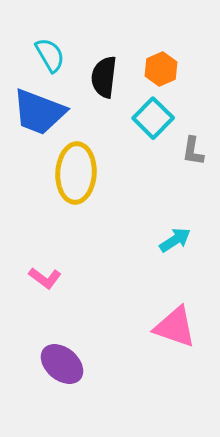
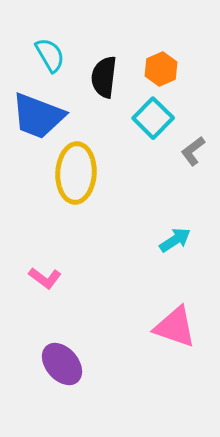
blue trapezoid: moved 1 px left, 4 px down
gray L-shape: rotated 44 degrees clockwise
purple ellipse: rotated 9 degrees clockwise
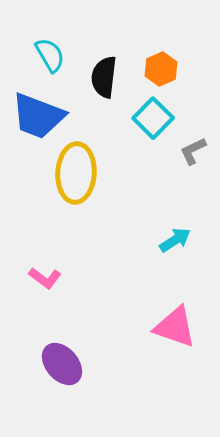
gray L-shape: rotated 12 degrees clockwise
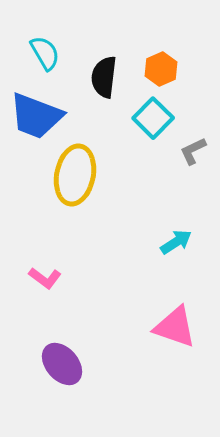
cyan semicircle: moved 5 px left, 2 px up
blue trapezoid: moved 2 px left
yellow ellipse: moved 1 px left, 2 px down; rotated 8 degrees clockwise
cyan arrow: moved 1 px right, 2 px down
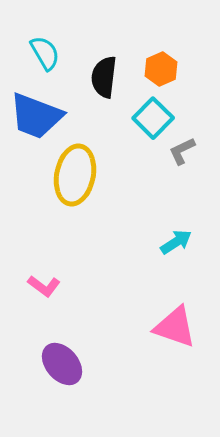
gray L-shape: moved 11 px left
pink L-shape: moved 1 px left, 8 px down
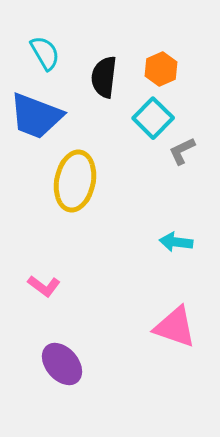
yellow ellipse: moved 6 px down
cyan arrow: rotated 140 degrees counterclockwise
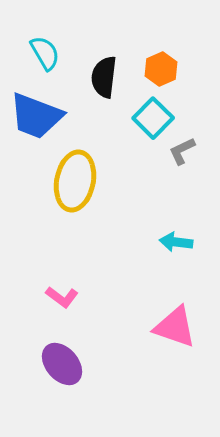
pink L-shape: moved 18 px right, 11 px down
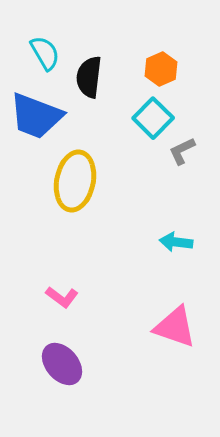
black semicircle: moved 15 px left
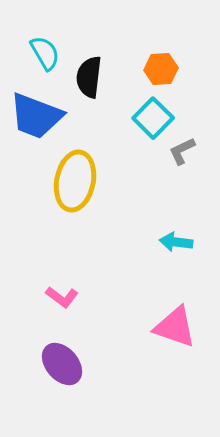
orange hexagon: rotated 20 degrees clockwise
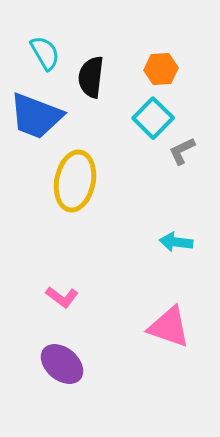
black semicircle: moved 2 px right
pink triangle: moved 6 px left
purple ellipse: rotated 9 degrees counterclockwise
